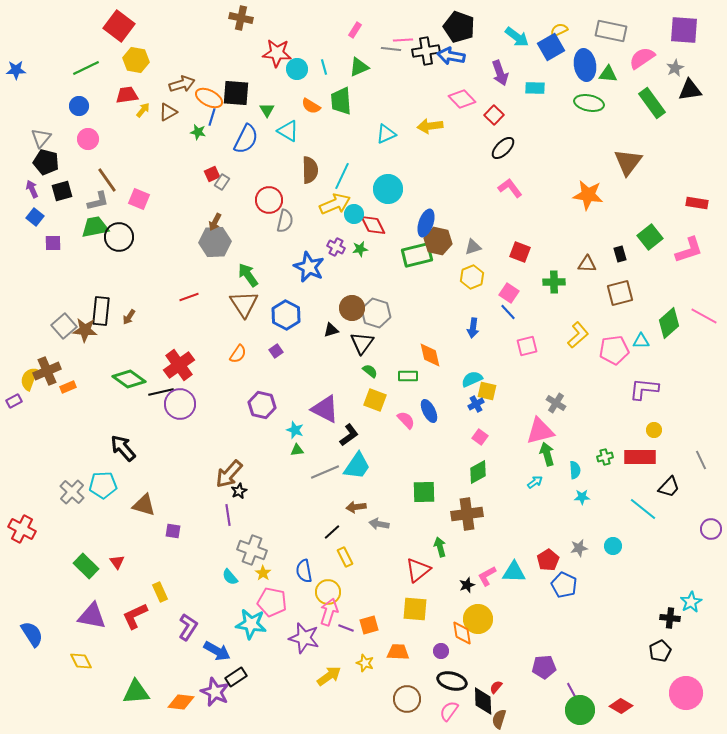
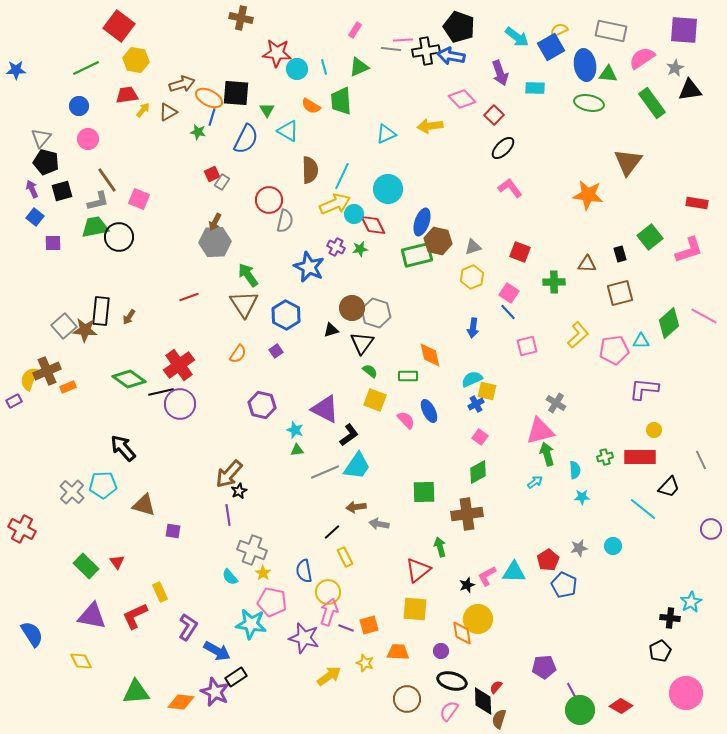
blue ellipse at (426, 223): moved 4 px left, 1 px up
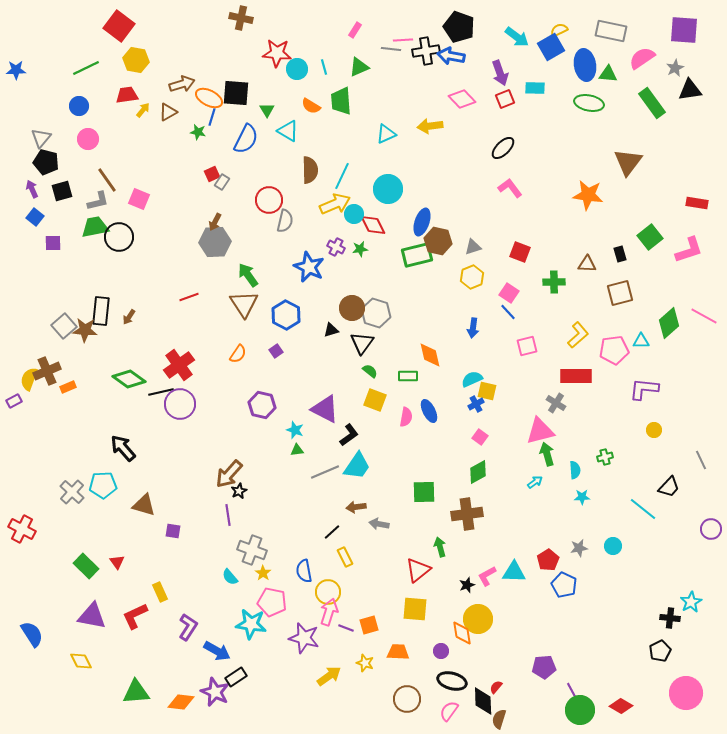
red square at (494, 115): moved 11 px right, 16 px up; rotated 24 degrees clockwise
pink semicircle at (406, 420): moved 3 px up; rotated 54 degrees clockwise
red rectangle at (640, 457): moved 64 px left, 81 px up
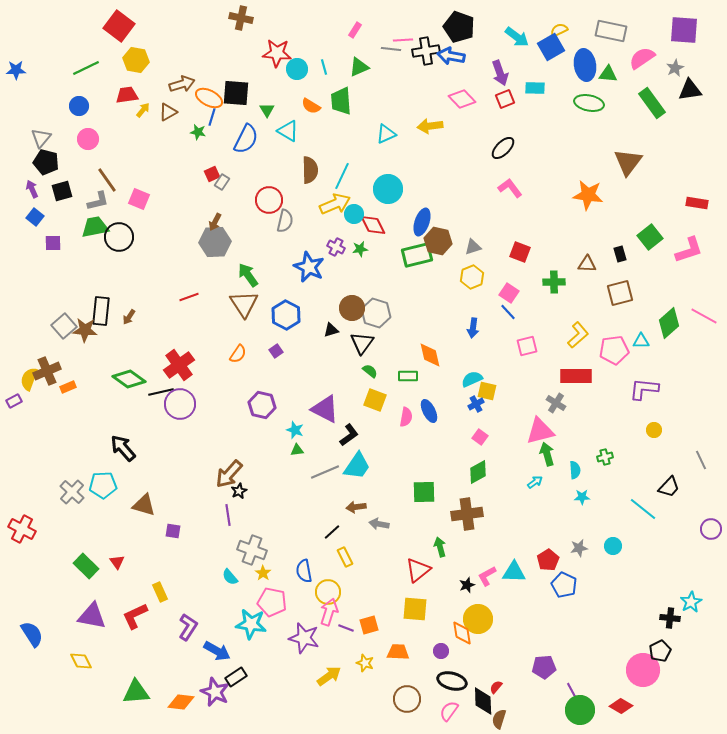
pink circle at (686, 693): moved 43 px left, 23 px up
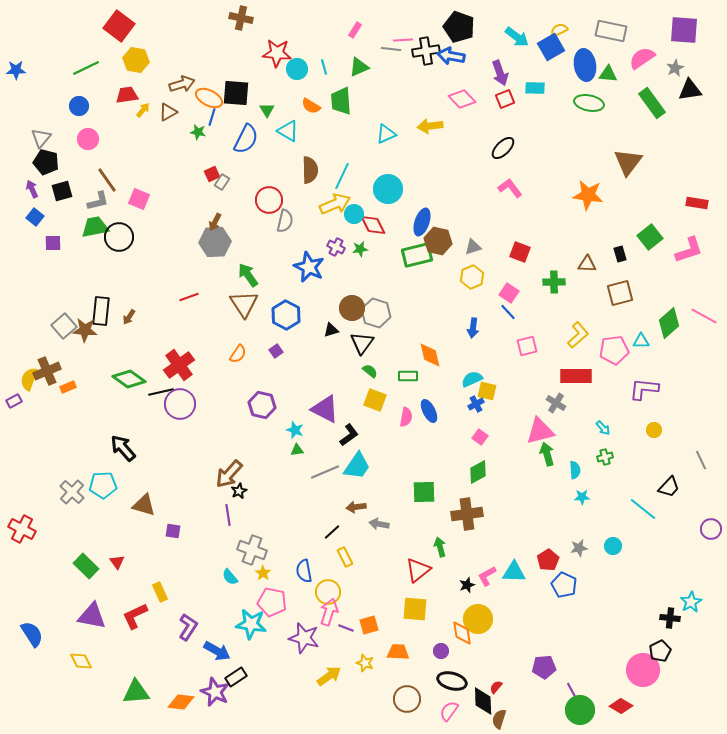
cyan arrow at (535, 482): moved 68 px right, 54 px up; rotated 84 degrees clockwise
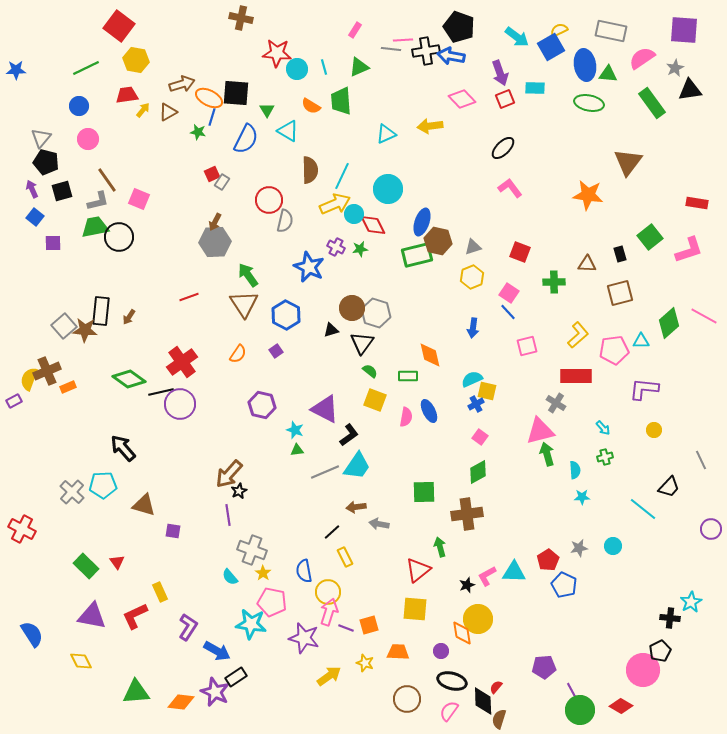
red cross at (179, 365): moved 3 px right, 3 px up
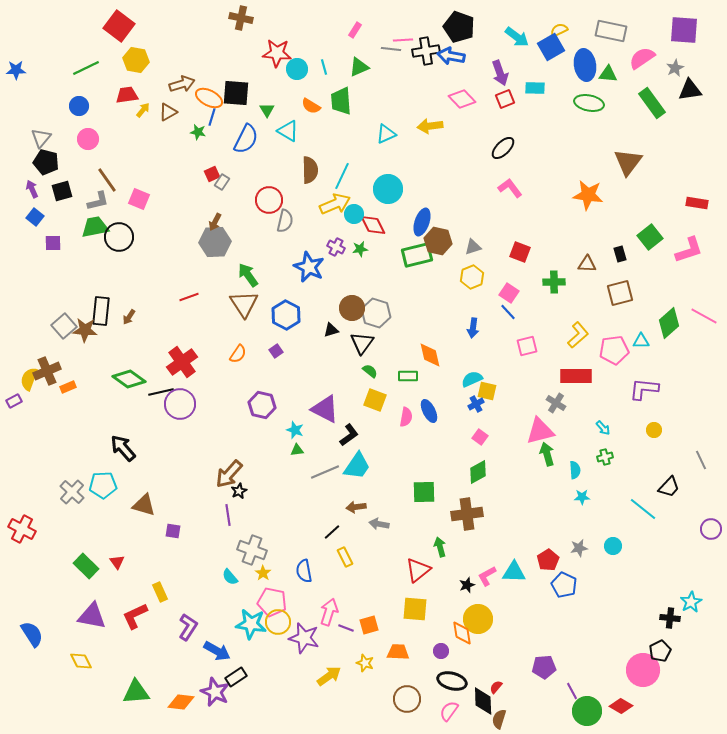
yellow circle at (328, 592): moved 50 px left, 30 px down
green circle at (580, 710): moved 7 px right, 1 px down
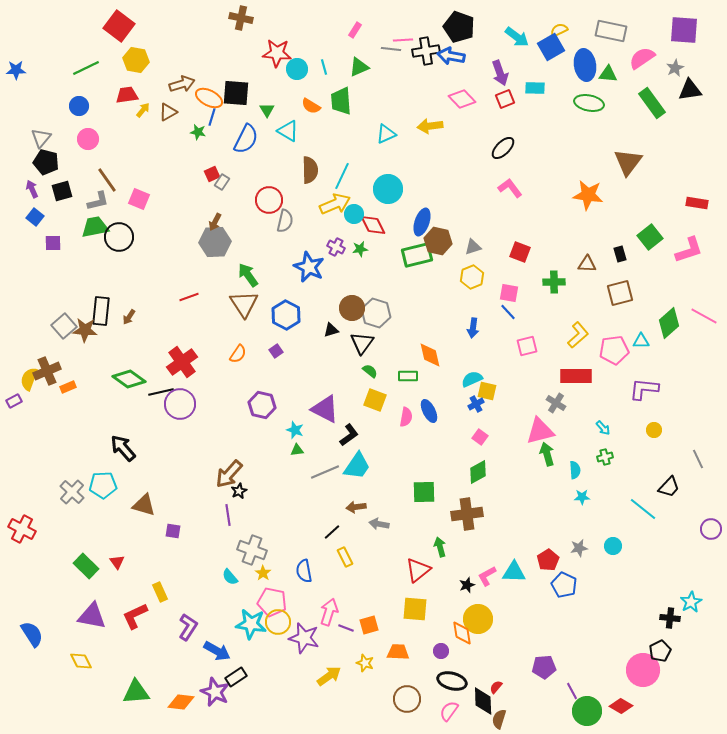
pink square at (509, 293): rotated 24 degrees counterclockwise
gray line at (701, 460): moved 3 px left, 1 px up
